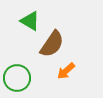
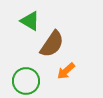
green circle: moved 9 px right, 3 px down
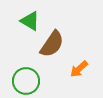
orange arrow: moved 13 px right, 2 px up
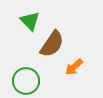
green triangle: rotated 15 degrees clockwise
orange arrow: moved 5 px left, 2 px up
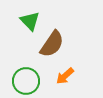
orange arrow: moved 9 px left, 9 px down
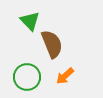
brown semicircle: rotated 56 degrees counterclockwise
green circle: moved 1 px right, 4 px up
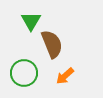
green triangle: moved 1 px right; rotated 15 degrees clockwise
green circle: moved 3 px left, 4 px up
